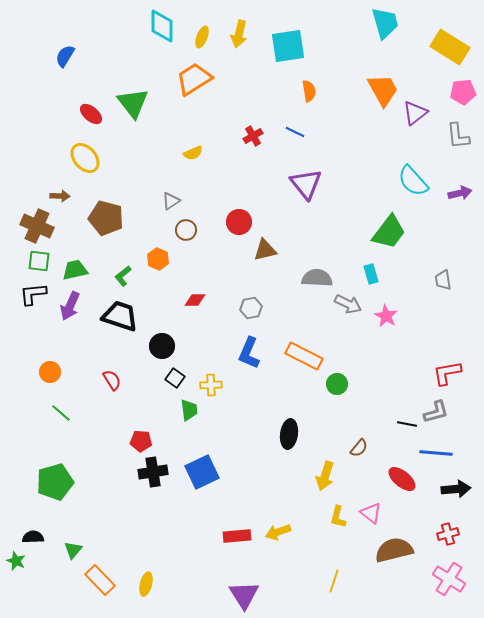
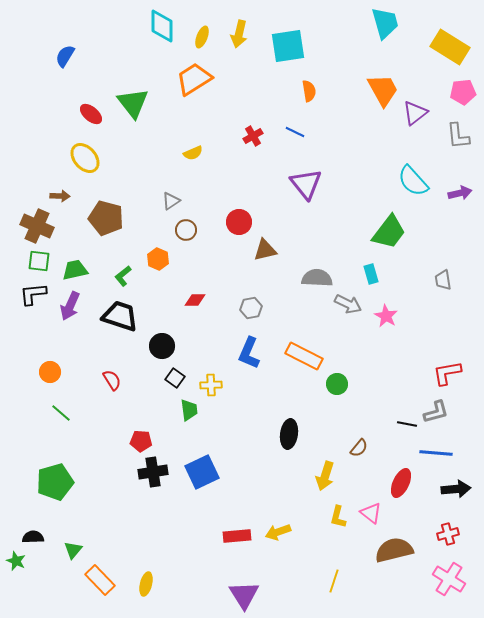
red ellipse at (402, 479): moved 1 px left, 4 px down; rotated 76 degrees clockwise
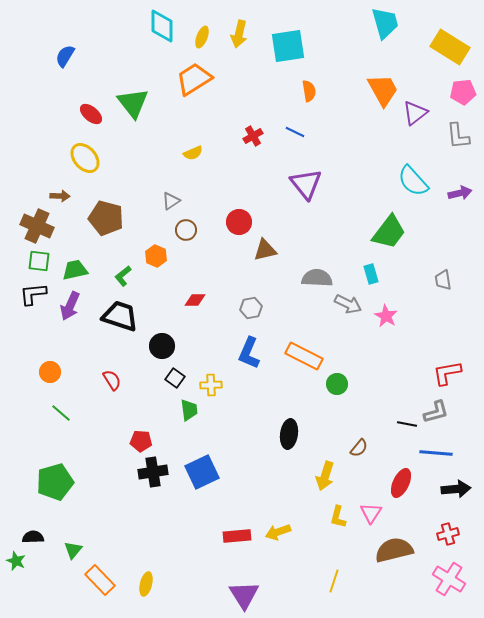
orange hexagon at (158, 259): moved 2 px left, 3 px up
pink triangle at (371, 513): rotated 25 degrees clockwise
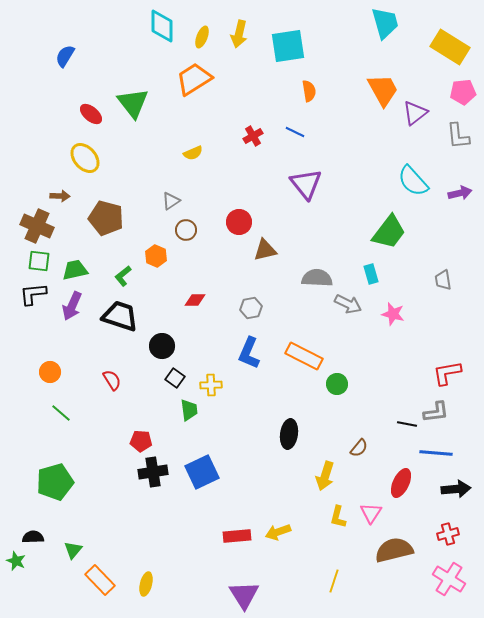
purple arrow at (70, 306): moved 2 px right
pink star at (386, 316): moved 7 px right, 2 px up; rotated 15 degrees counterclockwise
gray L-shape at (436, 412): rotated 8 degrees clockwise
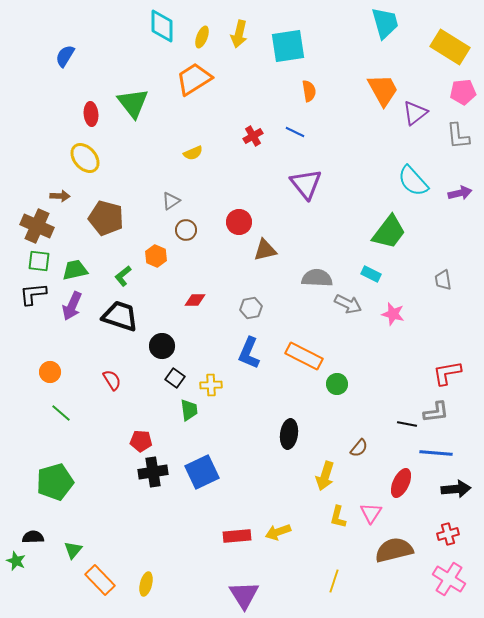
red ellipse at (91, 114): rotated 45 degrees clockwise
cyan rectangle at (371, 274): rotated 48 degrees counterclockwise
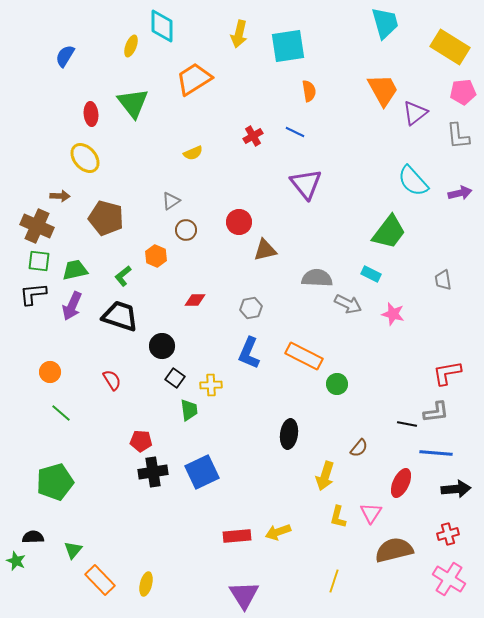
yellow ellipse at (202, 37): moved 71 px left, 9 px down
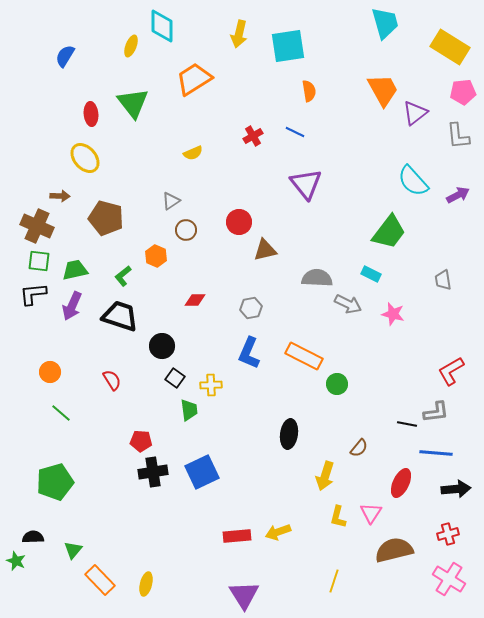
purple arrow at (460, 193): moved 2 px left, 2 px down; rotated 15 degrees counterclockwise
red L-shape at (447, 373): moved 4 px right, 2 px up; rotated 20 degrees counterclockwise
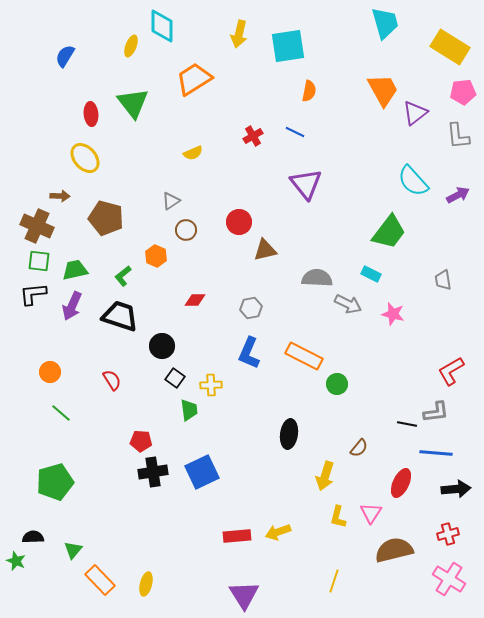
orange semicircle at (309, 91): rotated 20 degrees clockwise
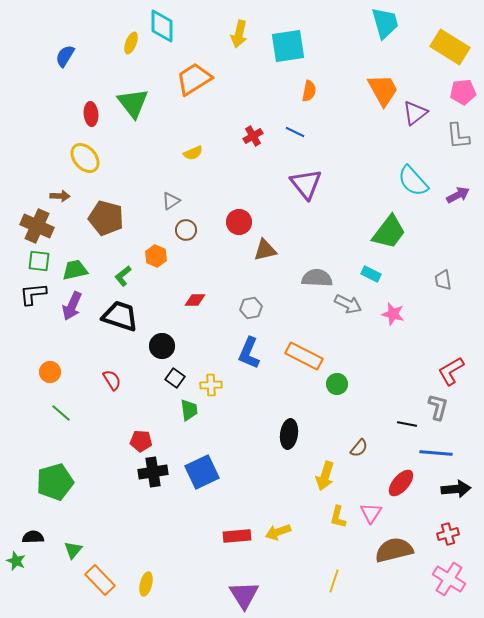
yellow ellipse at (131, 46): moved 3 px up
gray L-shape at (436, 412): moved 2 px right, 5 px up; rotated 68 degrees counterclockwise
red ellipse at (401, 483): rotated 16 degrees clockwise
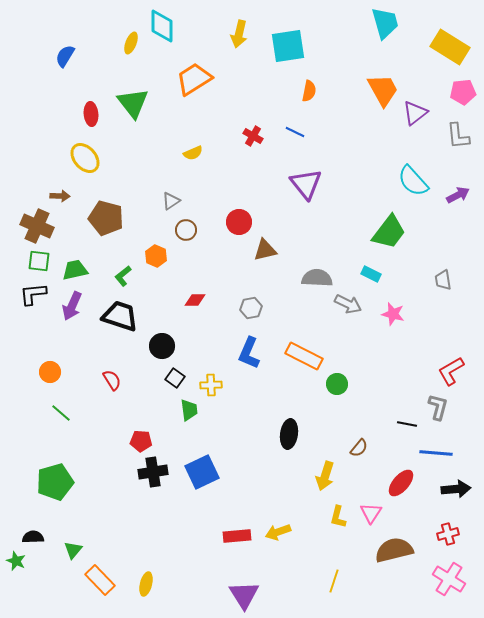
red cross at (253, 136): rotated 30 degrees counterclockwise
